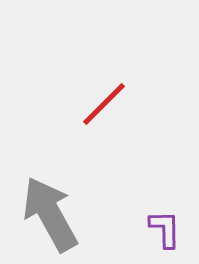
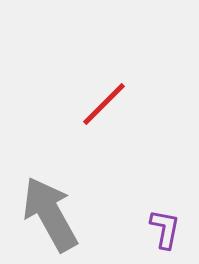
purple L-shape: rotated 12 degrees clockwise
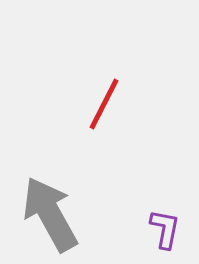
red line: rotated 18 degrees counterclockwise
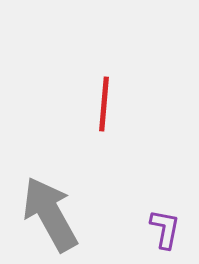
red line: rotated 22 degrees counterclockwise
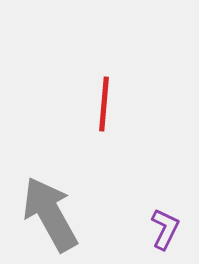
purple L-shape: rotated 15 degrees clockwise
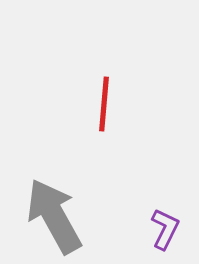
gray arrow: moved 4 px right, 2 px down
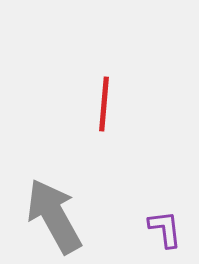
purple L-shape: rotated 33 degrees counterclockwise
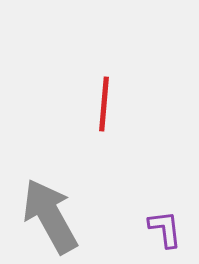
gray arrow: moved 4 px left
